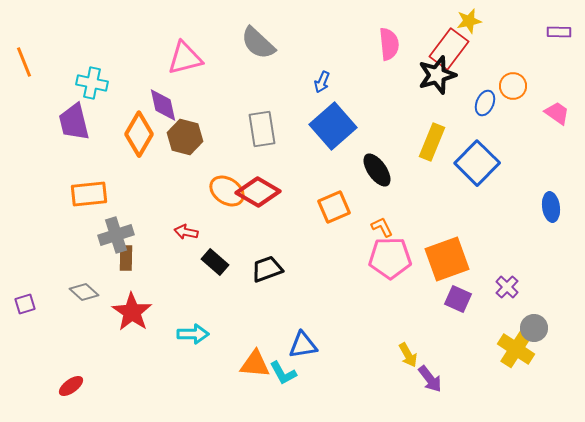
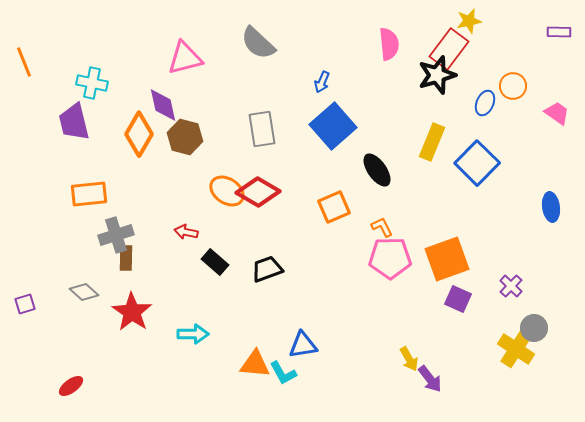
purple cross at (507, 287): moved 4 px right, 1 px up
yellow arrow at (408, 355): moved 1 px right, 4 px down
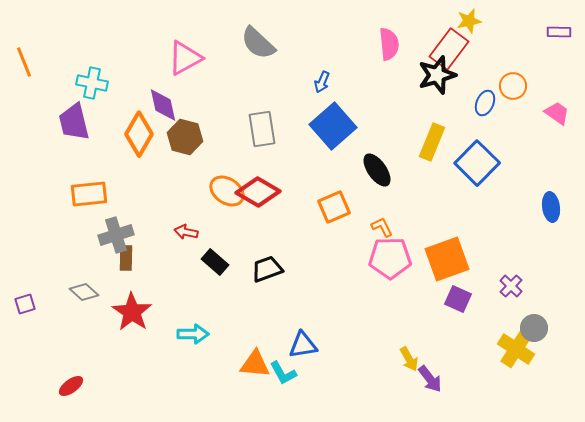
pink triangle at (185, 58): rotated 15 degrees counterclockwise
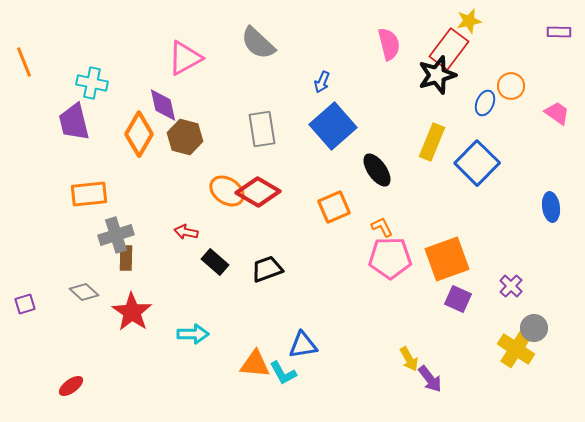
pink semicircle at (389, 44): rotated 8 degrees counterclockwise
orange circle at (513, 86): moved 2 px left
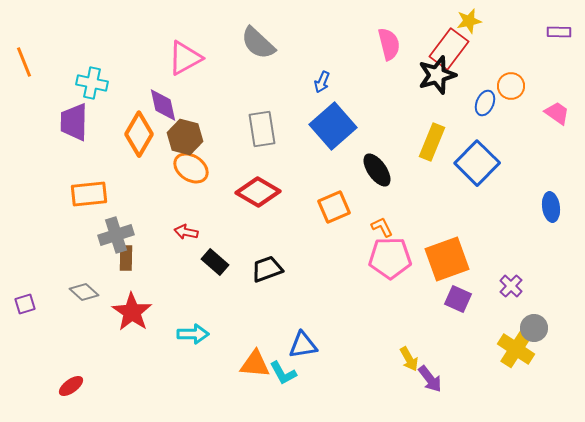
purple trapezoid at (74, 122): rotated 15 degrees clockwise
orange ellipse at (227, 191): moved 36 px left, 23 px up
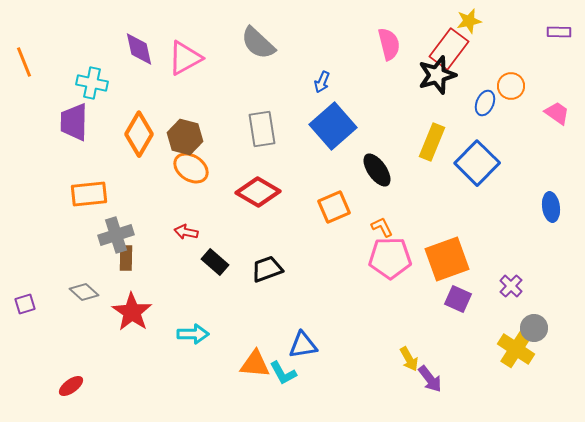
purple diamond at (163, 105): moved 24 px left, 56 px up
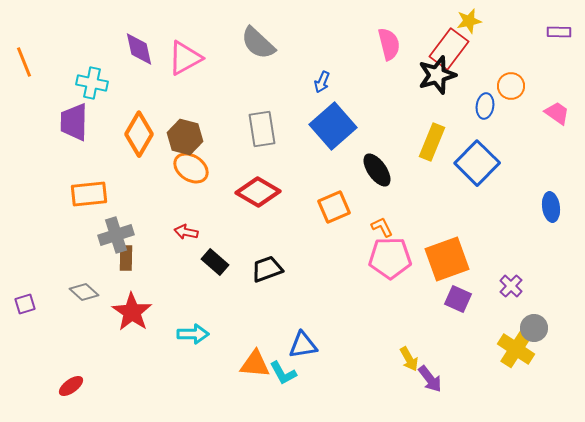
blue ellipse at (485, 103): moved 3 px down; rotated 15 degrees counterclockwise
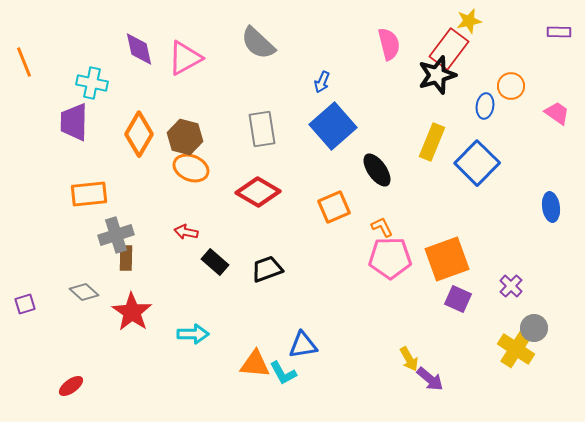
orange ellipse at (191, 168): rotated 12 degrees counterclockwise
purple arrow at (430, 379): rotated 12 degrees counterclockwise
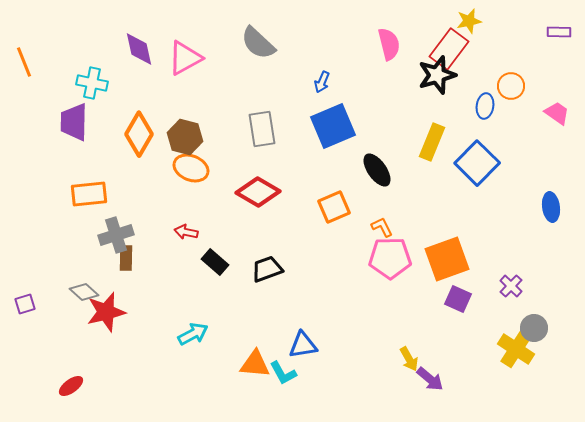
blue square at (333, 126): rotated 18 degrees clockwise
red star at (132, 312): moved 26 px left; rotated 24 degrees clockwise
cyan arrow at (193, 334): rotated 28 degrees counterclockwise
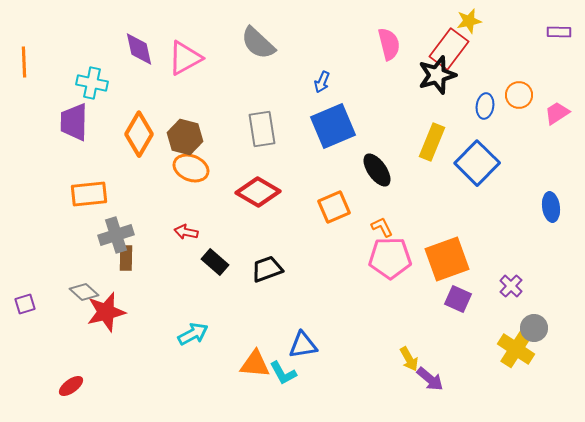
orange line at (24, 62): rotated 20 degrees clockwise
orange circle at (511, 86): moved 8 px right, 9 px down
pink trapezoid at (557, 113): rotated 68 degrees counterclockwise
